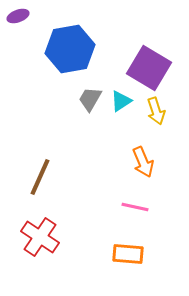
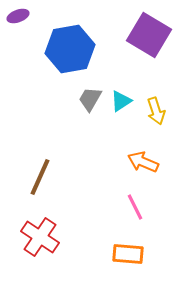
purple square: moved 33 px up
orange arrow: rotated 136 degrees clockwise
pink line: rotated 52 degrees clockwise
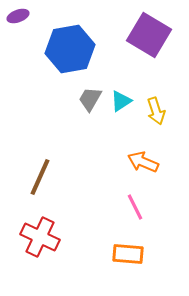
red cross: rotated 9 degrees counterclockwise
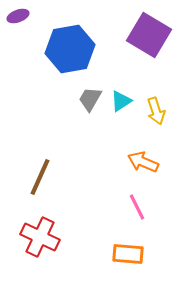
pink line: moved 2 px right
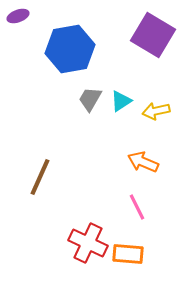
purple square: moved 4 px right
yellow arrow: rotated 96 degrees clockwise
red cross: moved 48 px right, 6 px down
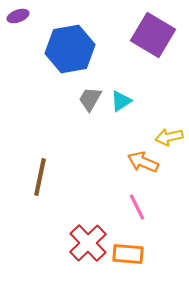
yellow arrow: moved 13 px right, 26 px down
brown line: rotated 12 degrees counterclockwise
red cross: rotated 21 degrees clockwise
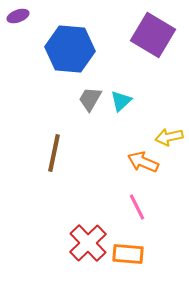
blue hexagon: rotated 15 degrees clockwise
cyan triangle: rotated 10 degrees counterclockwise
brown line: moved 14 px right, 24 px up
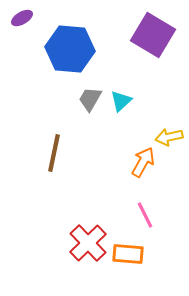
purple ellipse: moved 4 px right, 2 px down; rotated 10 degrees counterclockwise
orange arrow: rotated 96 degrees clockwise
pink line: moved 8 px right, 8 px down
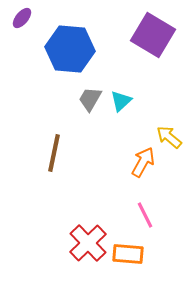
purple ellipse: rotated 20 degrees counterclockwise
yellow arrow: rotated 52 degrees clockwise
